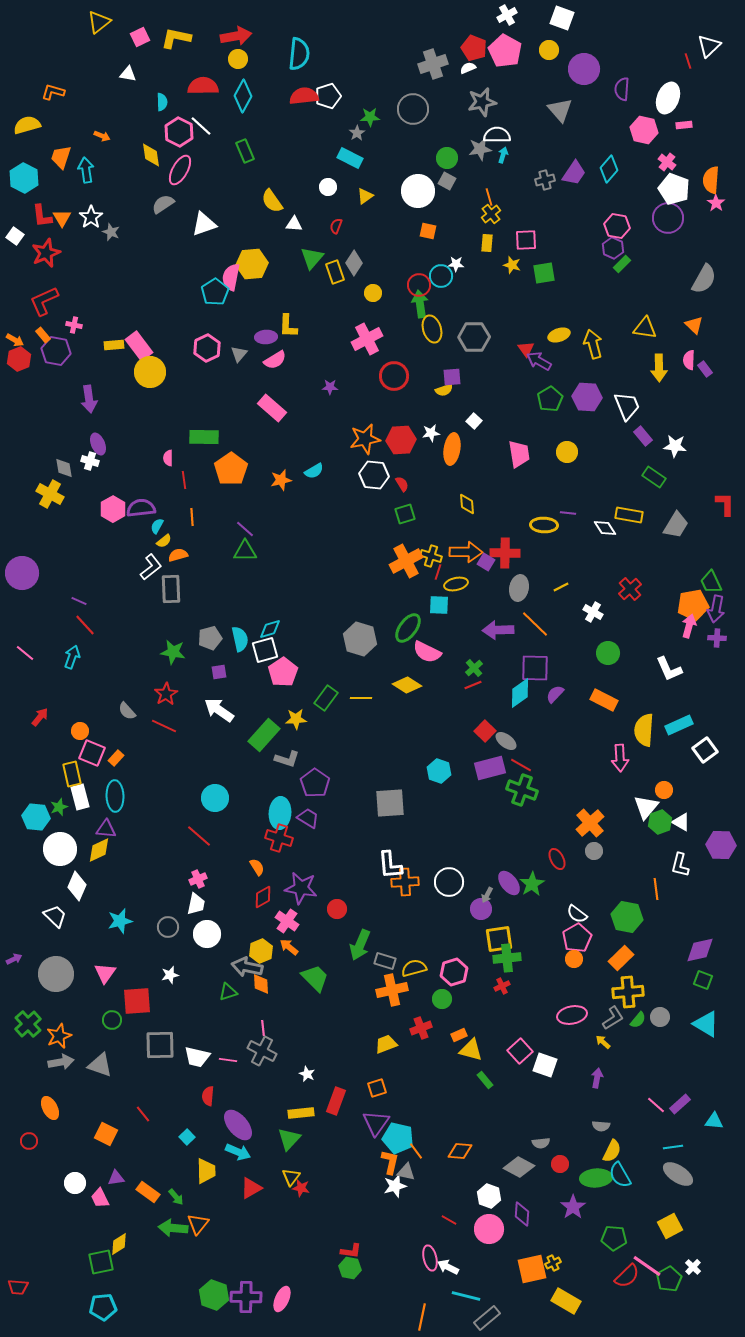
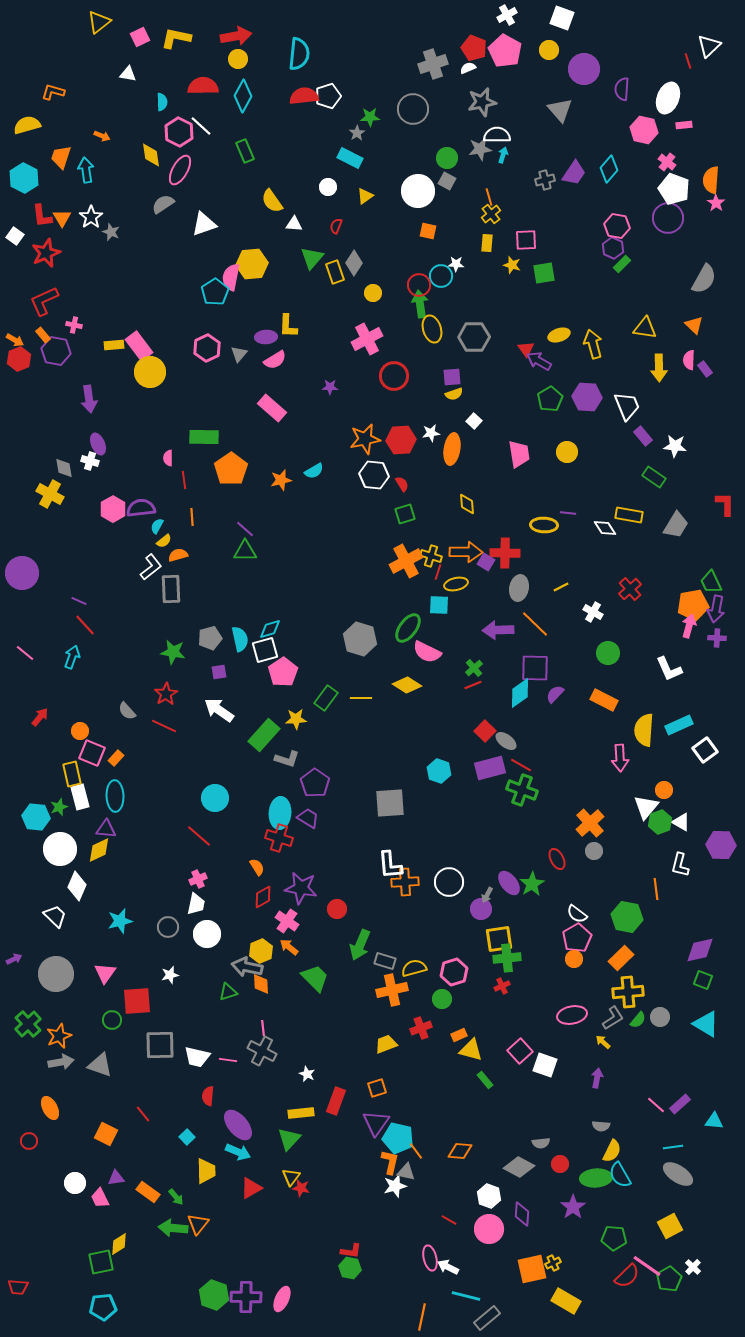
yellow semicircle at (444, 390): moved 10 px right, 4 px down
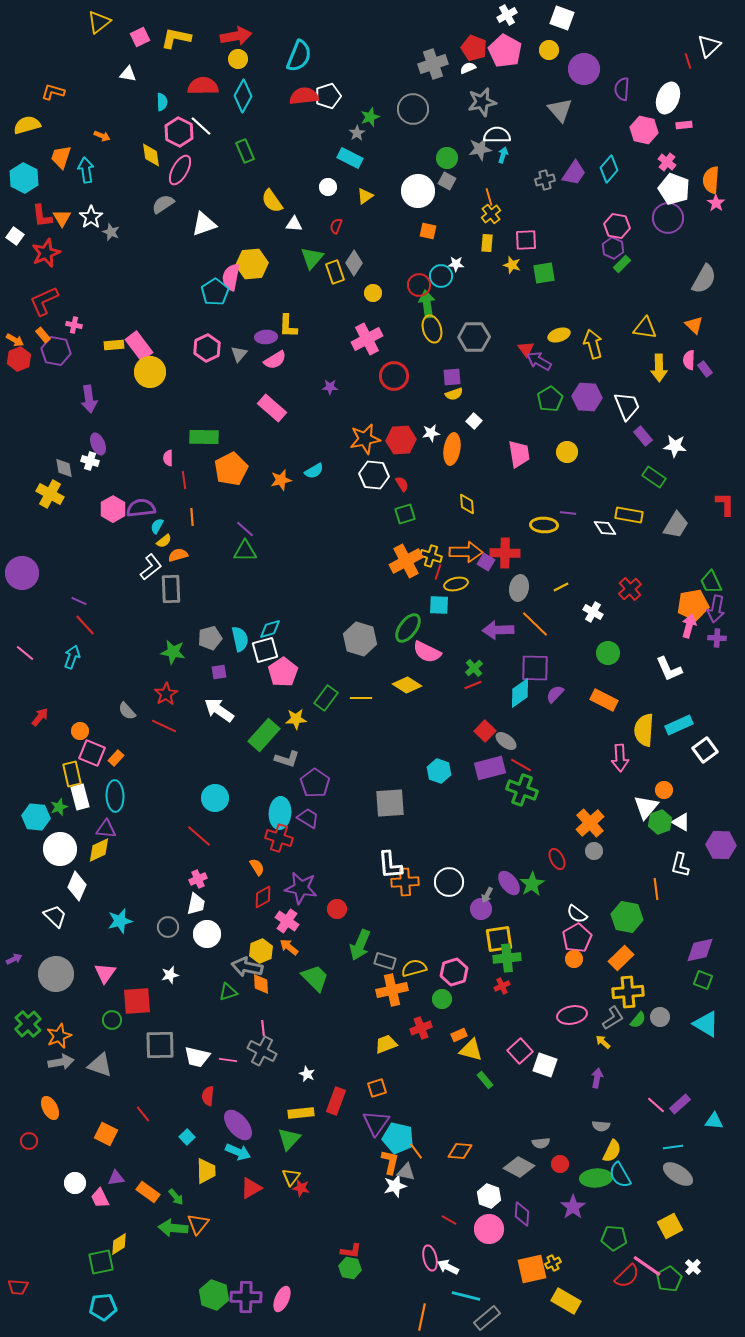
cyan semicircle at (299, 54): moved 2 px down; rotated 16 degrees clockwise
green star at (370, 117): rotated 18 degrees counterclockwise
green arrow at (420, 304): moved 7 px right
orange pentagon at (231, 469): rotated 8 degrees clockwise
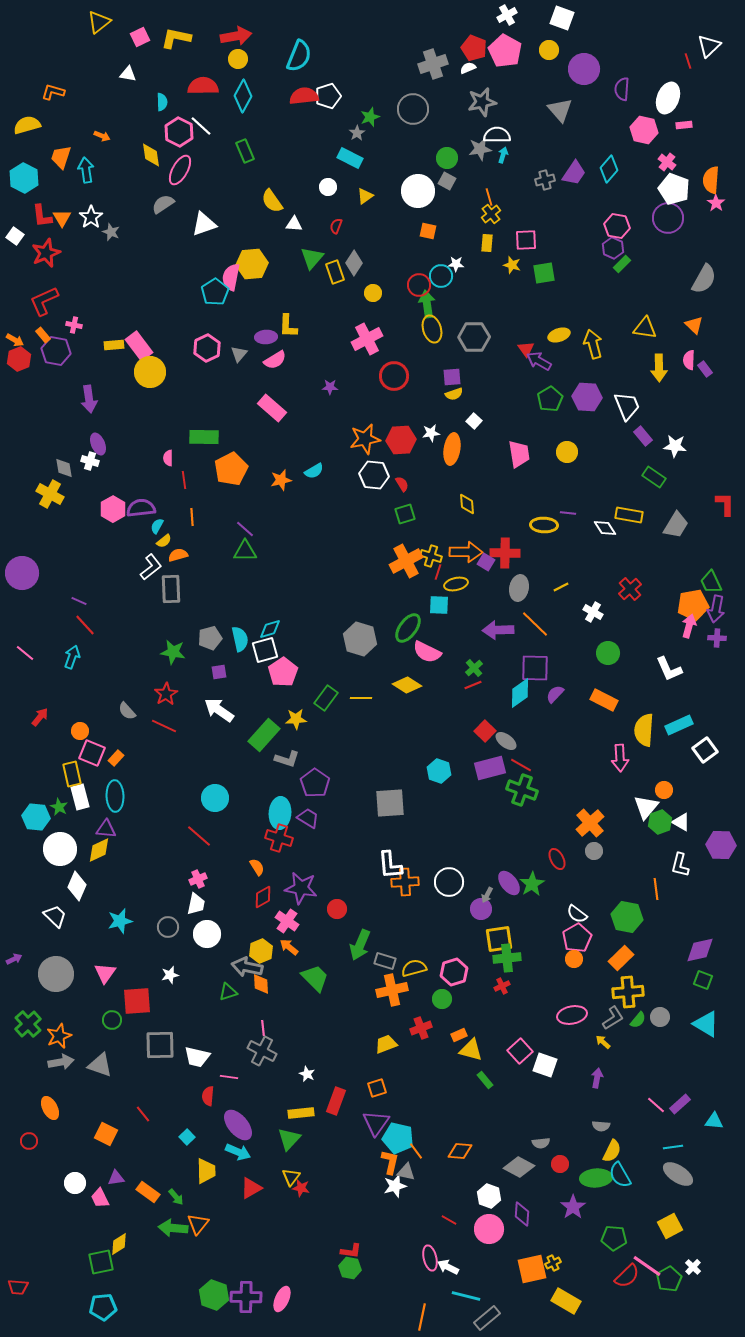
green star at (59, 807): rotated 24 degrees counterclockwise
pink line at (228, 1060): moved 1 px right, 17 px down
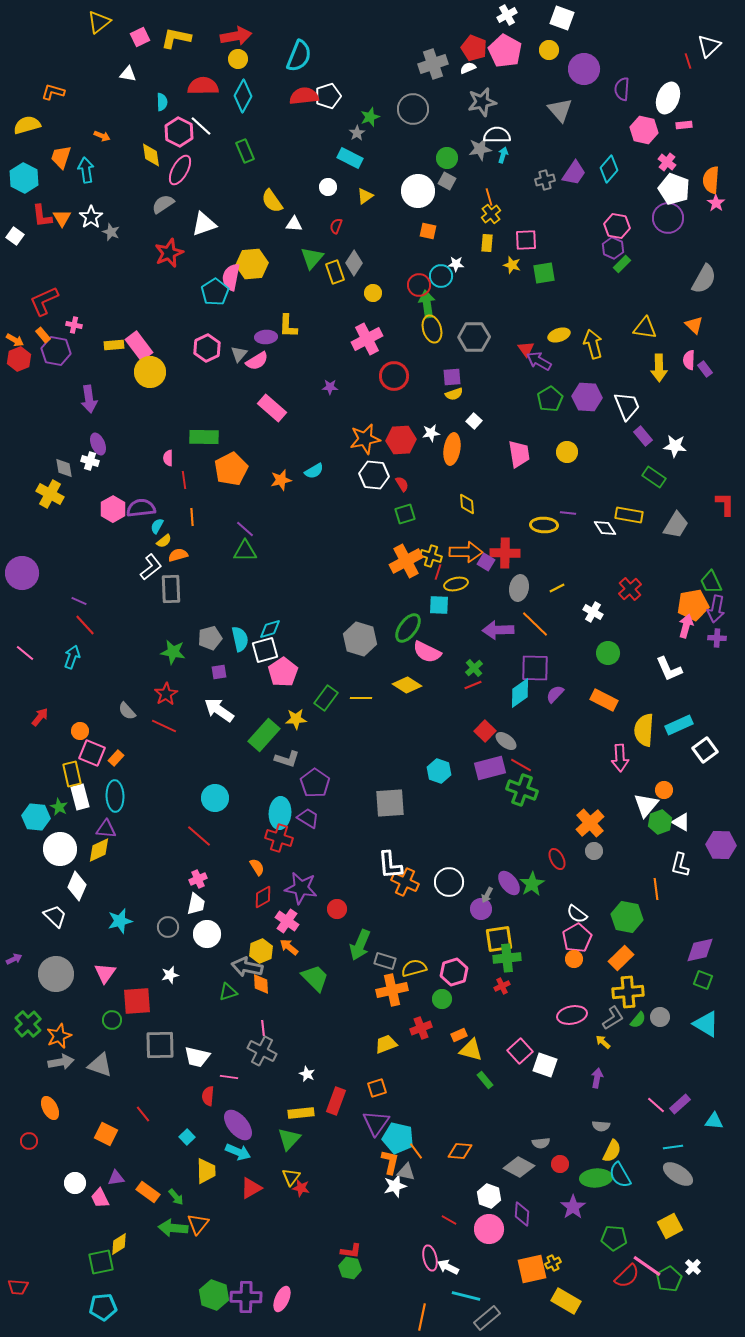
red star at (46, 253): moved 123 px right
pink semicircle at (275, 360): moved 18 px left, 1 px down
yellow line at (561, 587): moved 4 px left, 1 px down
pink arrow at (689, 626): moved 3 px left
white triangle at (646, 807): moved 2 px up
orange cross at (405, 882): rotated 28 degrees clockwise
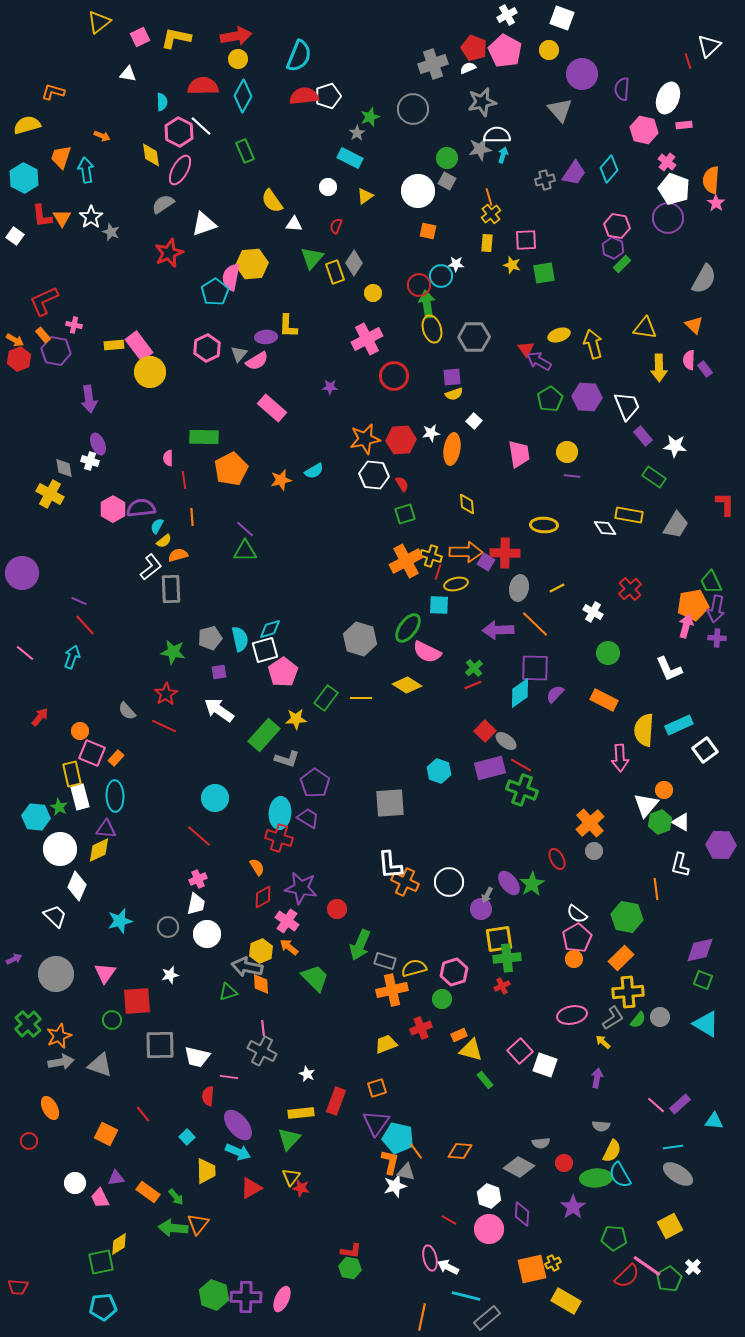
purple circle at (584, 69): moved 2 px left, 5 px down
purple line at (568, 513): moved 4 px right, 37 px up
red circle at (560, 1164): moved 4 px right, 1 px up
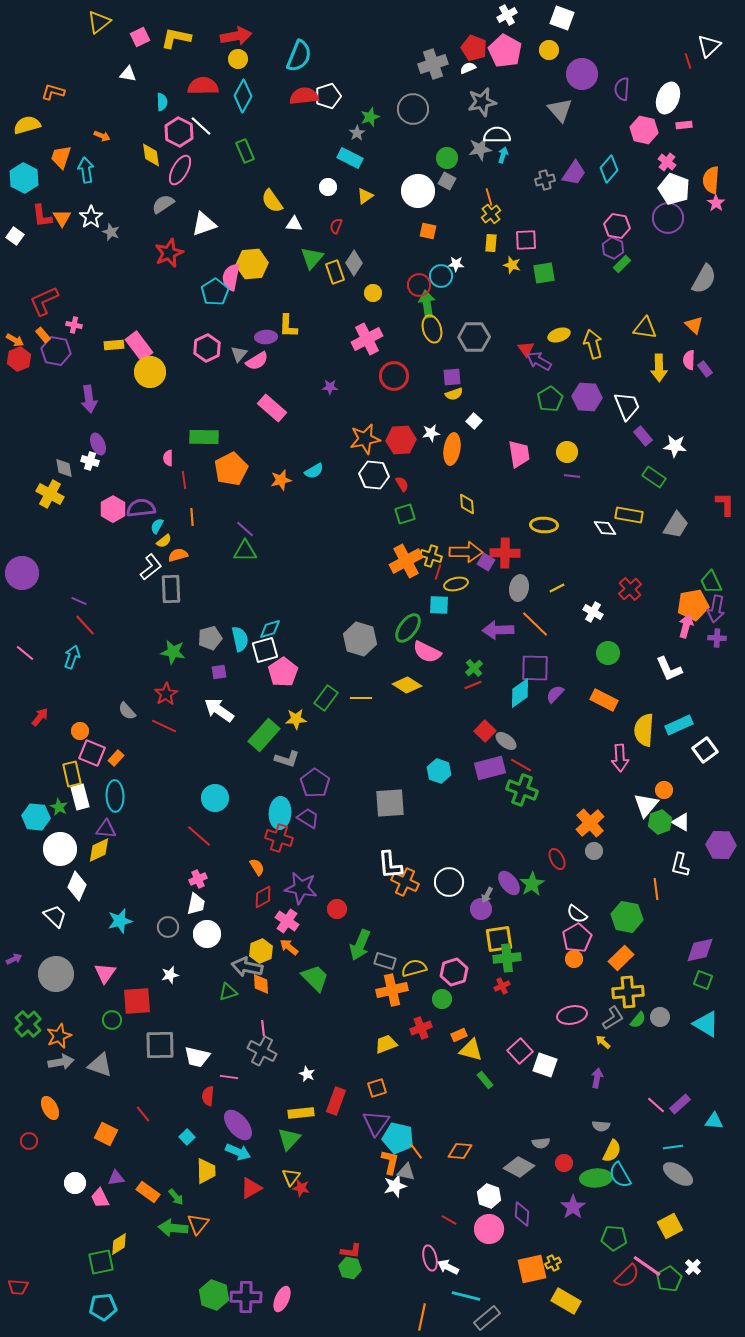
yellow rectangle at (487, 243): moved 4 px right
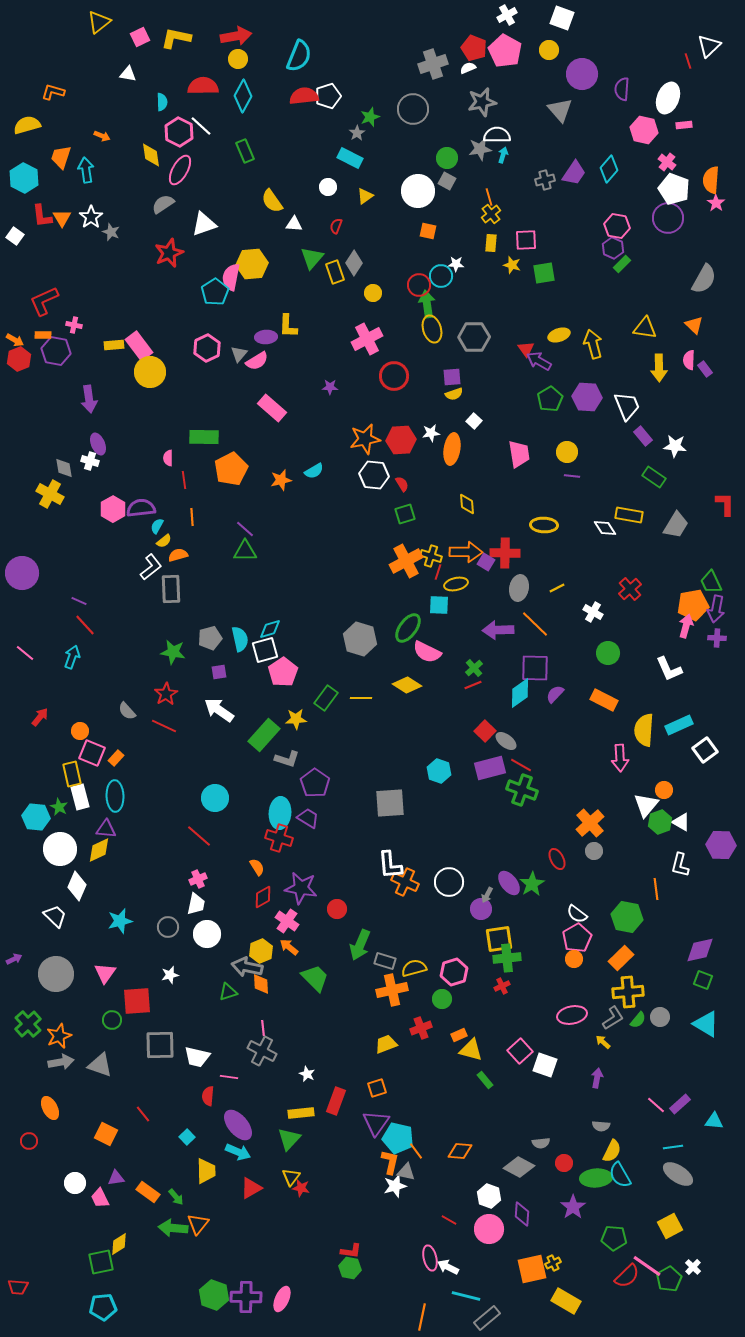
orange rectangle at (43, 335): rotated 49 degrees counterclockwise
